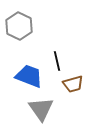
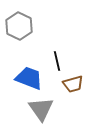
blue trapezoid: moved 2 px down
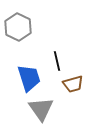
gray hexagon: moved 1 px left, 1 px down
blue trapezoid: rotated 52 degrees clockwise
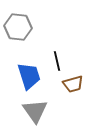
gray hexagon: rotated 20 degrees counterclockwise
blue trapezoid: moved 2 px up
gray triangle: moved 6 px left, 2 px down
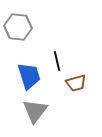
brown trapezoid: moved 3 px right, 1 px up
gray triangle: rotated 12 degrees clockwise
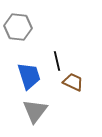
brown trapezoid: moved 3 px left, 1 px up; rotated 140 degrees counterclockwise
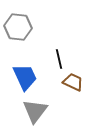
black line: moved 2 px right, 2 px up
blue trapezoid: moved 4 px left, 1 px down; rotated 8 degrees counterclockwise
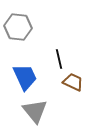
gray triangle: rotated 16 degrees counterclockwise
